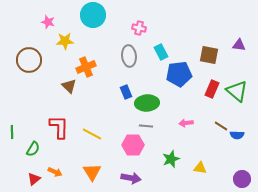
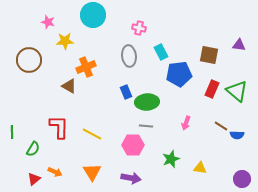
brown triangle: rotated 14 degrees counterclockwise
green ellipse: moved 1 px up
pink arrow: rotated 64 degrees counterclockwise
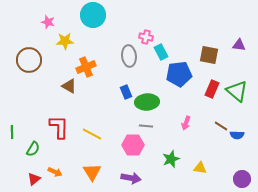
pink cross: moved 7 px right, 9 px down
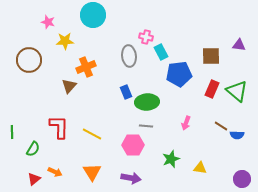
brown square: moved 2 px right, 1 px down; rotated 12 degrees counterclockwise
brown triangle: rotated 42 degrees clockwise
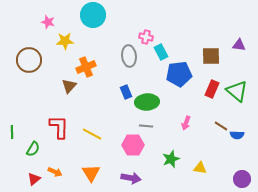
orange triangle: moved 1 px left, 1 px down
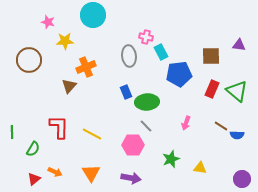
gray line: rotated 40 degrees clockwise
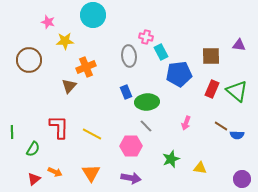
pink hexagon: moved 2 px left, 1 px down
